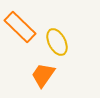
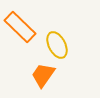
yellow ellipse: moved 3 px down
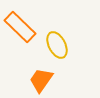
orange trapezoid: moved 2 px left, 5 px down
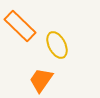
orange rectangle: moved 1 px up
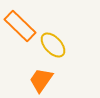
yellow ellipse: moved 4 px left; rotated 16 degrees counterclockwise
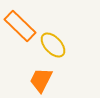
orange trapezoid: rotated 8 degrees counterclockwise
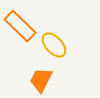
yellow ellipse: moved 1 px right
